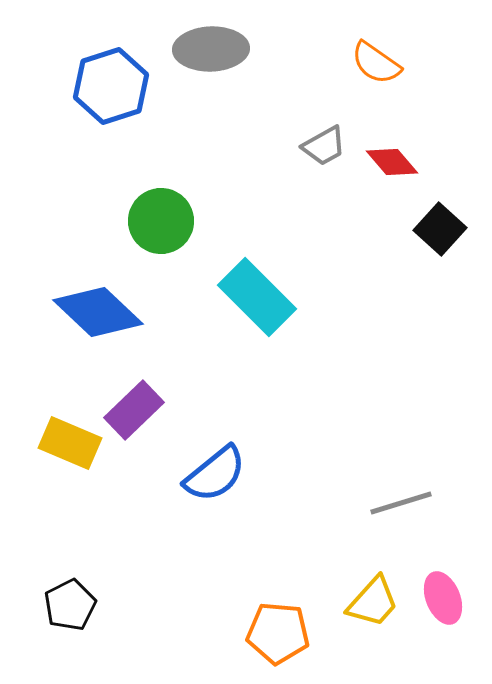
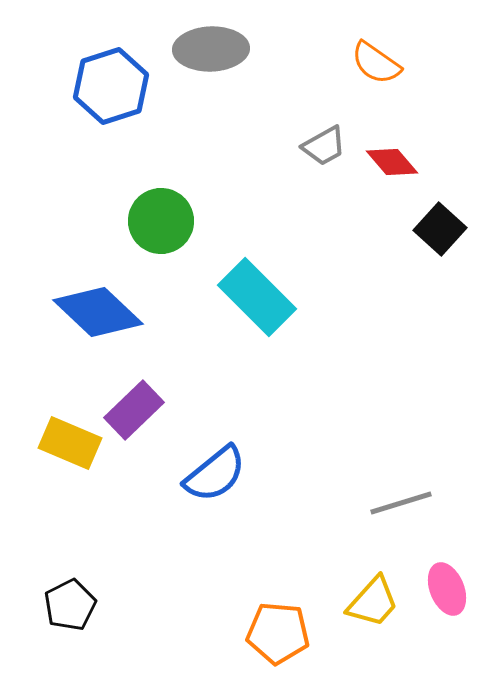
pink ellipse: moved 4 px right, 9 px up
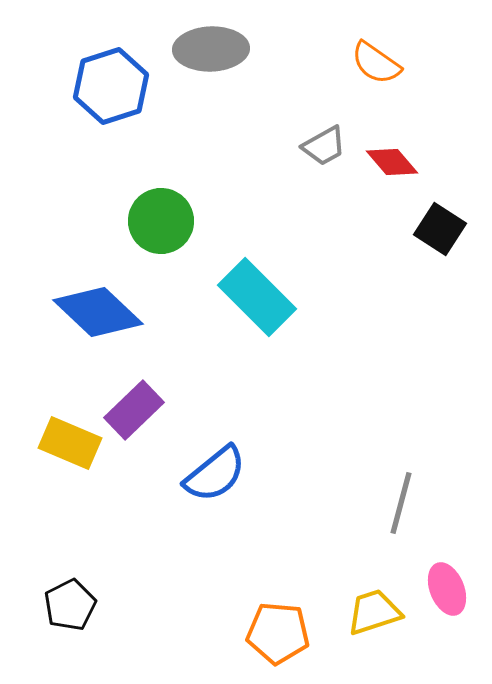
black square: rotated 9 degrees counterclockwise
gray line: rotated 58 degrees counterclockwise
yellow trapezoid: moved 1 px right, 10 px down; rotated 150 degrees counterclockwise
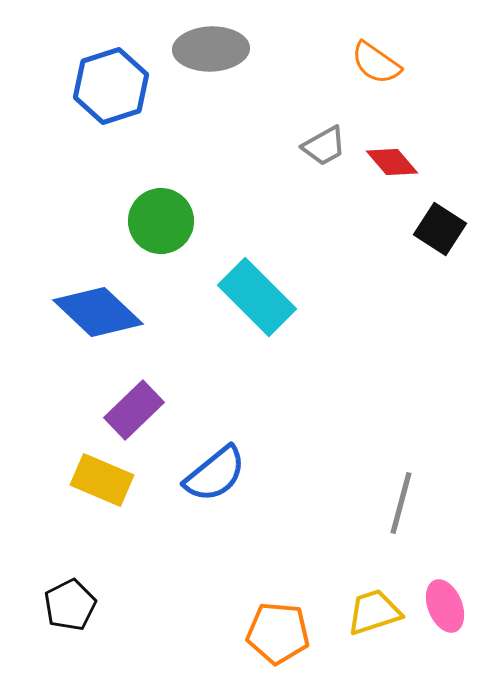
yellow rectangle: moved 32 px right, 37 px down
pink ellipse: moved 2 px left, 17 px down
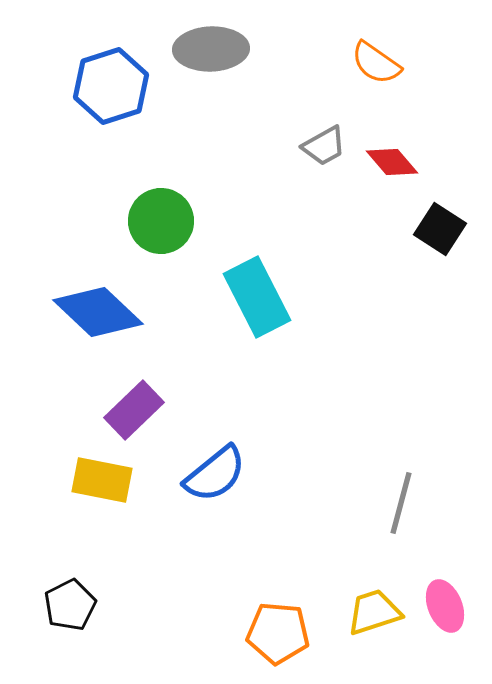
cyan rectangle: rotated 18 degrees clockwise
yellow rectangle: rotated 12 degrees counterclockwise
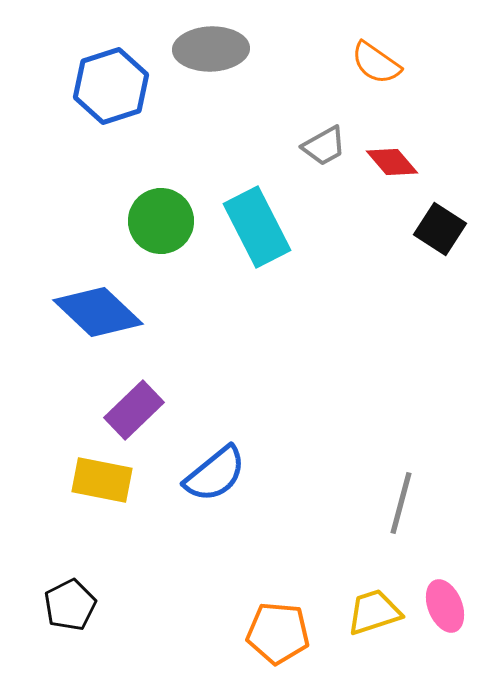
cyan rectangle: moved 70 px up
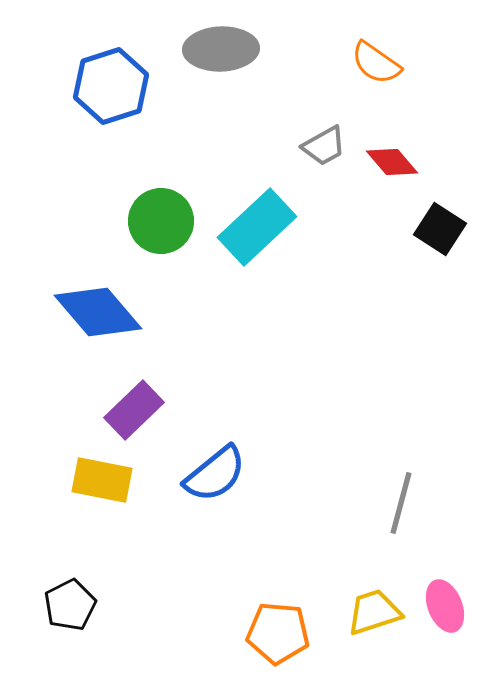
gray ellipse: moved 10 px right
cyan rectangle: rotated 74 degrees clockwise
blue diamond: rotated 6 degrees clockwise
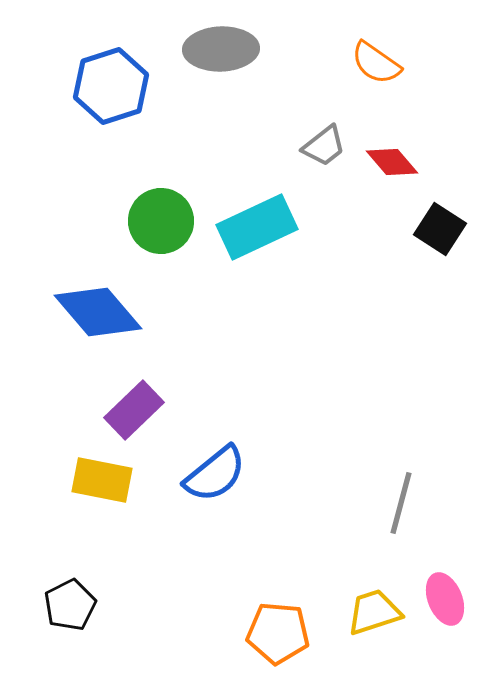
gray trapezoid: rotated 9 degrees counterclockwise
cyan rectangle: rotated 18 degrees clockwise
pink ellipse: moved 7 px up
